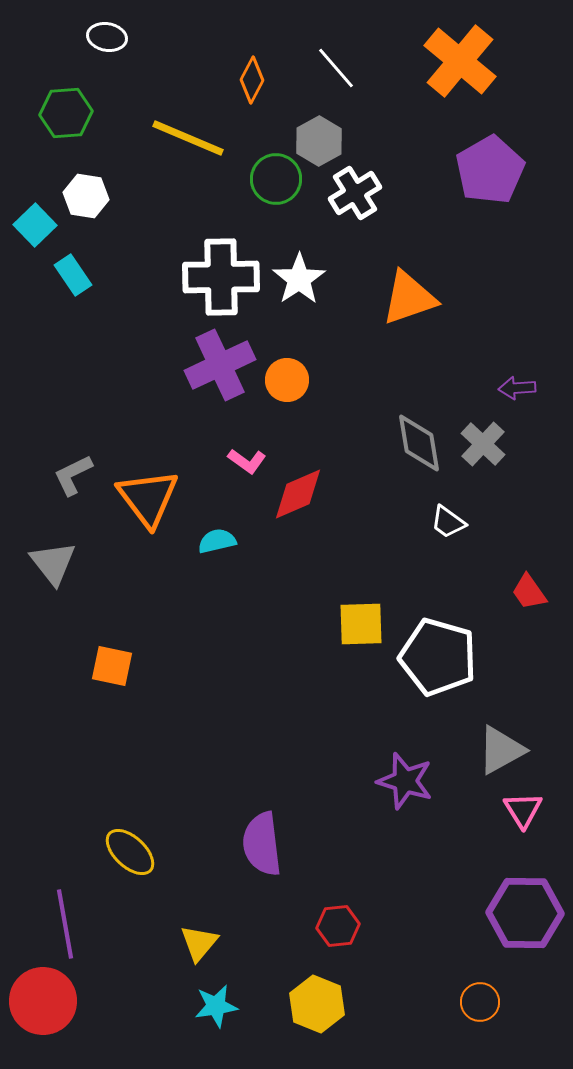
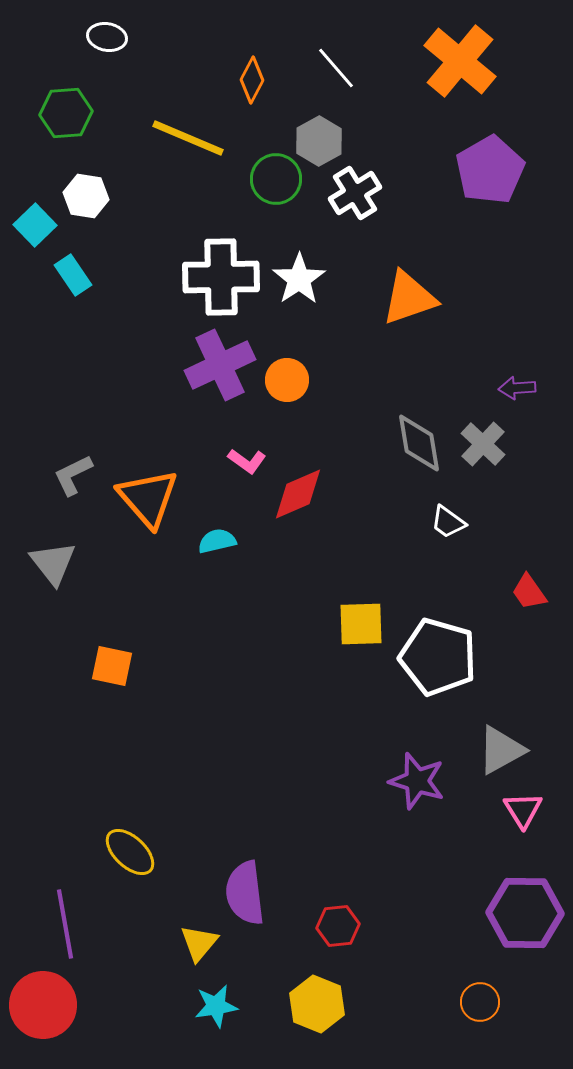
orange triangle at (148, 498): rotated 4 degrees counterclockwise
purple star at (405, 781): moved 12 px right
purple semicircle at (262, 844): moved 17 px left, 49 px down
red circle at (43, 1001): moved 4 px down
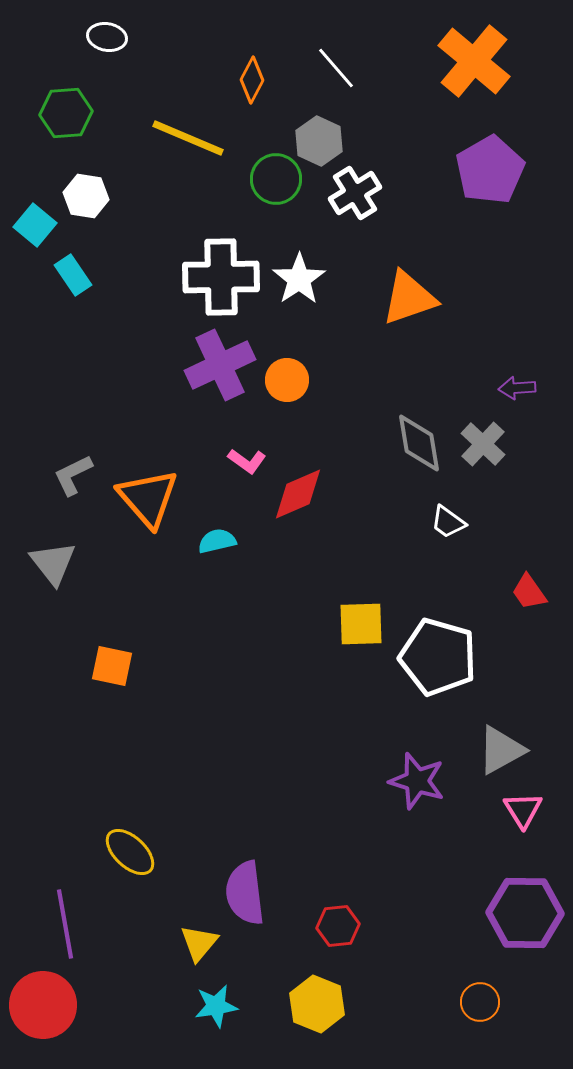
orange cross at (460, 61): moved 14 px right
gray hexagon at (319, 141): rotated 6 degrees counterclockwise
cyan square at (35, 225): rotated 6 degrees counterclockwise
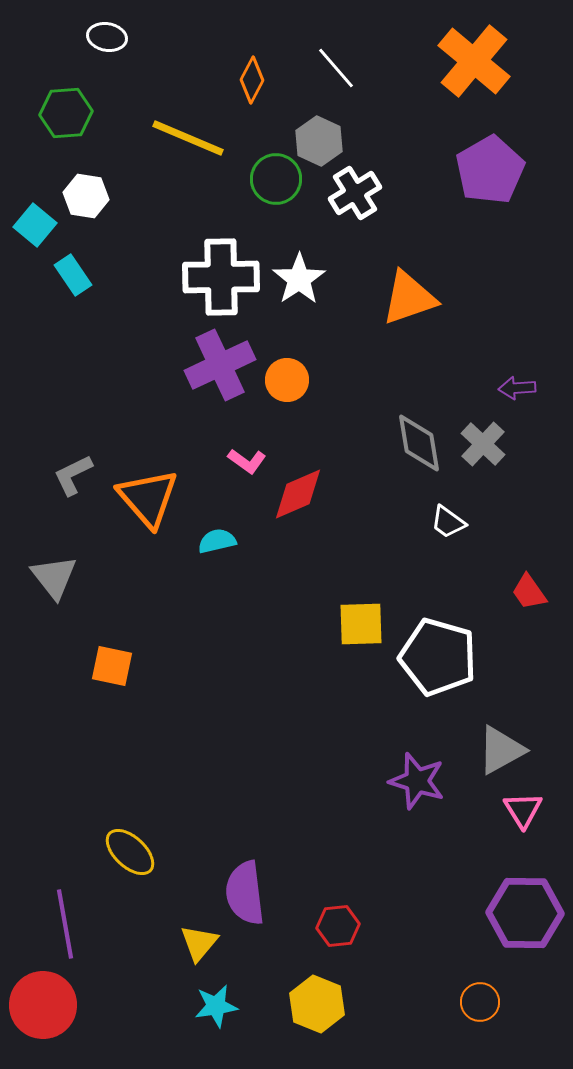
gray triangle at (53, 563): moved 1 px right, 14 px down
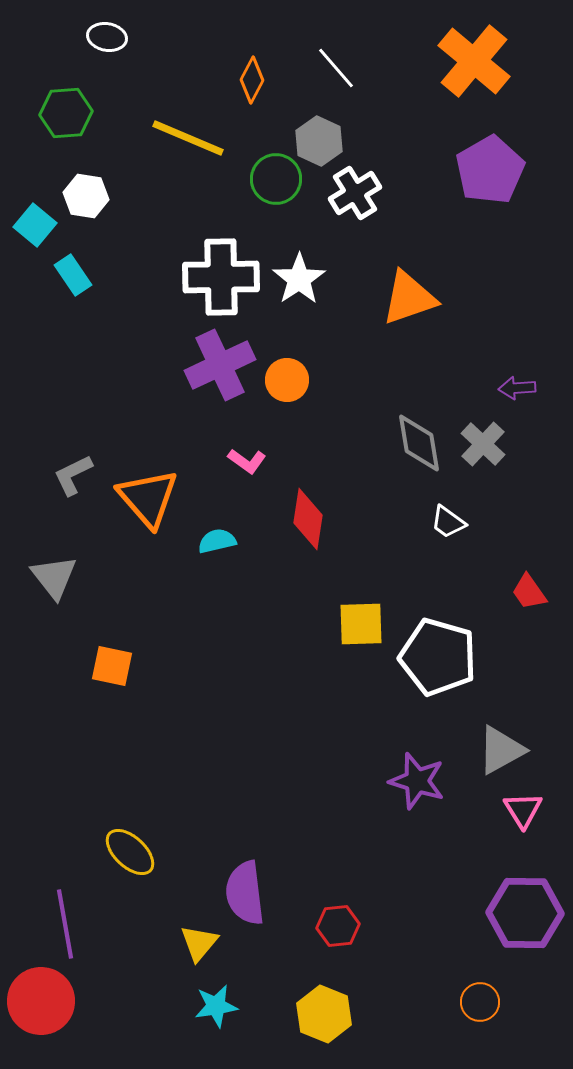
red diamond at (298, 494): moved 10 px right, 25 px down; rotated 58 degrees counterclockwise
yellow hexagon at (317, 1004): moved 7 px right, 10 px down
red circle at (43, 1005): moved 2 px left, 4 px up
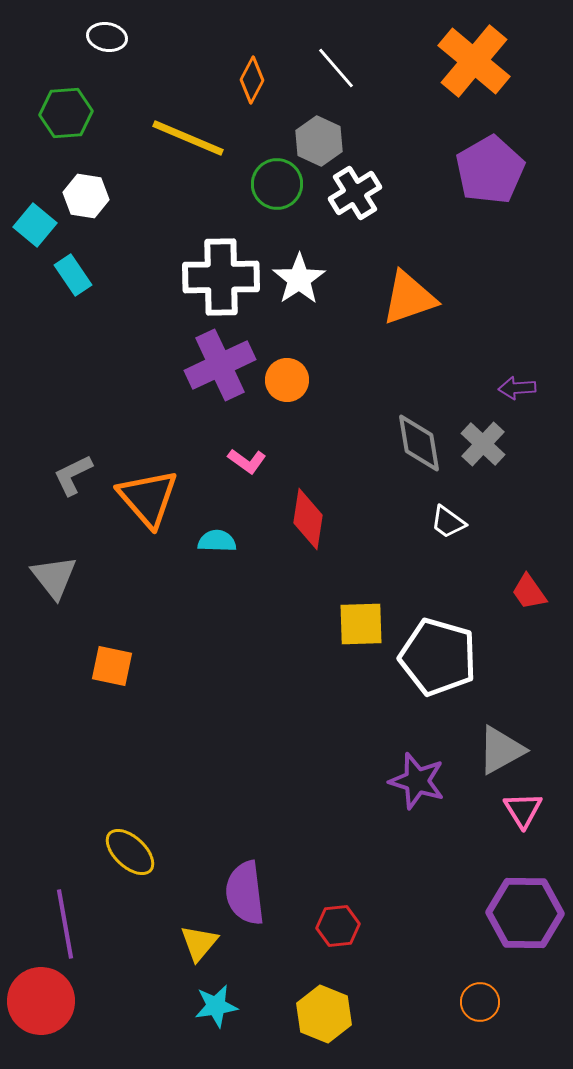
green circle at (276, 179): moved 1 px right, 5 px down
cyan semicircle at (217, 541): rotated 15 degrees clockwise
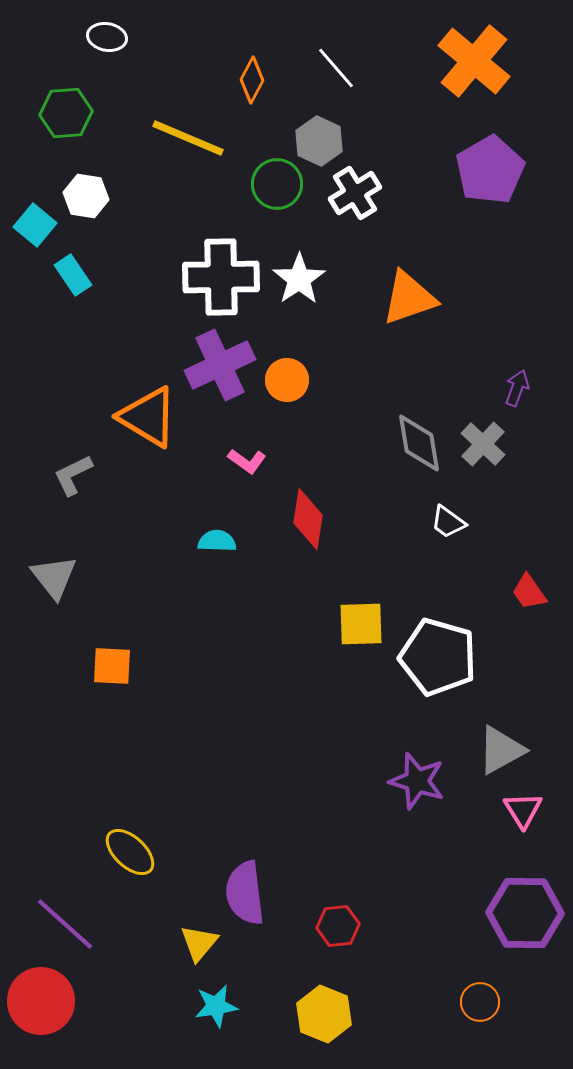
purple arrow at (517, 388): rotated 114 degrees clockwise
orange triangle at (148, 498): moved 81 px up; rotated 18 degrees counterclockwise
orange square at (112, 666): rotated 9 degrees counterclockwise
purple line at (65, 924): rotated 38 degrees counterclockwise
